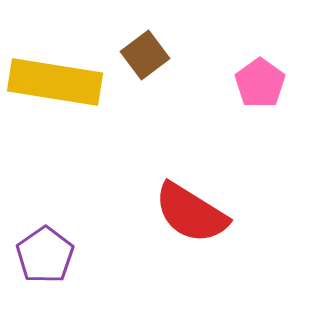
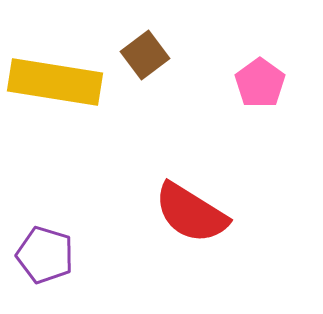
purple pentagon: rotated 20 degrees counterclockwise
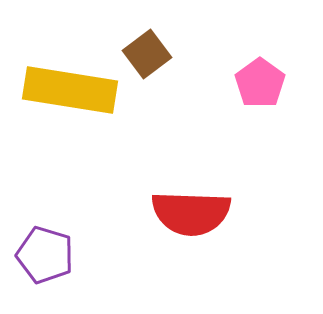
brown square: moved 2 px right, 1 px up
yellow rectangle: moved 15 px right, 8 px down
red semicircle: rotated 30 degrees counterclockwise
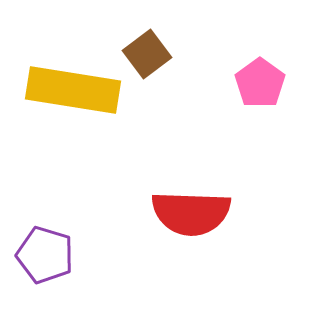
yellow rectangle: moved 3 px right
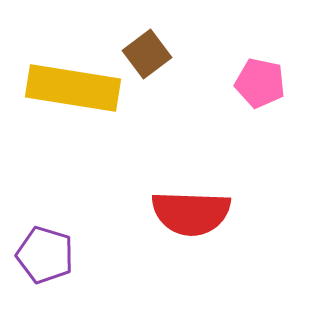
pink pentagon: rotated 24 degrees counterclockwise
yellow rectangle: moved 2 px up
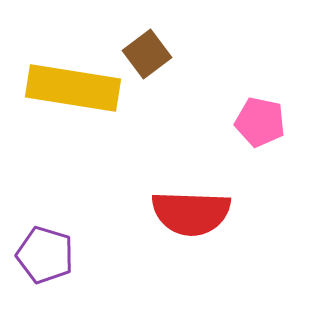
pink pentagon: moved 39 px down
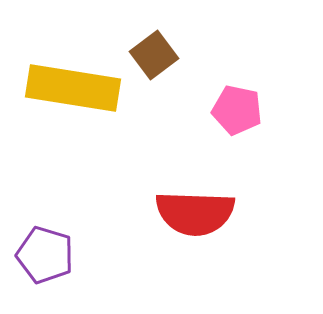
brown square: moved 7 px right, 1 px down
pink pentagon: moved 23 px left, 12 px up
red semicircle: moved 4 px right
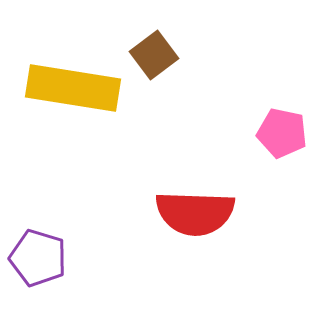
pink pentagon: moved 45 px right, 23 px down
purple pentagon: moved 7 px left, 3 px down
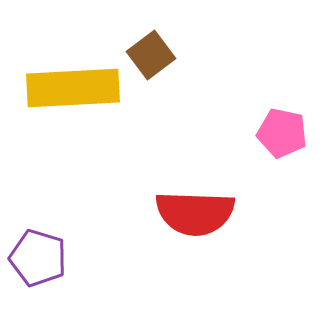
brown square: moved 3 px left
yellow rectangle: rotated 12 degrees counterclockwise
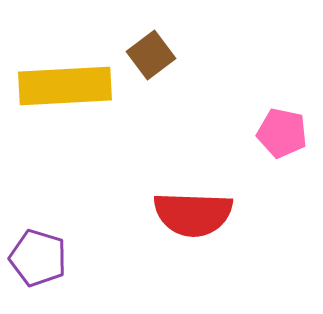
yellow rectangle: moved 8 px left, 2 px up
red semicircle: moved 2 px left, 1 px down
